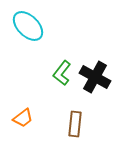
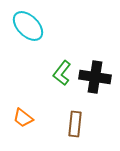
black cross: rotated 20 degrees counterclockwise
orange trapezoid: rotated 75 degrees clockwise
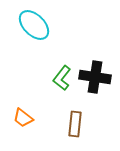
cyan ellipse: moved 6 px right, 1 px up
green L-shape: moved 5 px down
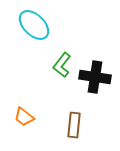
green L-shape: moved 13 px up
orange trapezoid: moved 1 px right, 1 px up
brown rectangle: moved 1 px left, 1 px down
